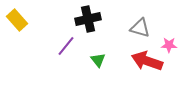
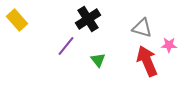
black cross: rotated 20 degrees counterclockwise
gray triangle: moved 2 px right
red arrow: rotated 48 degrees clockwise
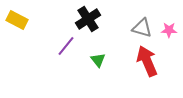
yellow rectangle: rotated 20 degrees counterclockwise
pink star: moved 15 px up
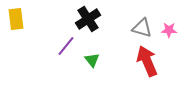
yellow rectangle: moved 1 px left, 1 px up; rotated 55 degrees clockwise
green triangle: moved 6 px left
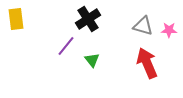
gray triangle: moved 1 px right, 2 px up
red arrow: moved 2 px down
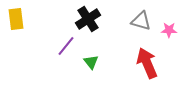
gray triangle: moved 2 px left, 5 px up
green triangle: moved 1 px left, 2 px down
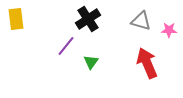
green triangle: rotated 14 degrees clockwise
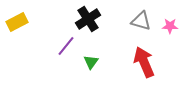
yellow rectangle: moved 1 px right, 3 px down; rotated 70 degrees clockwise
pink star: moved 1 px right, 4 px up
red arrow: moved 3 px left, 1 px up
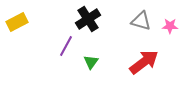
purple line: rotated 10 degrees counterclockwise
red arrow: rotated 76 degrees clockwise
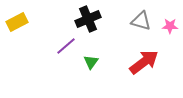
black cross: rotated 10 degrees clockwise
purple line: rotated 20 degrees clockwise
